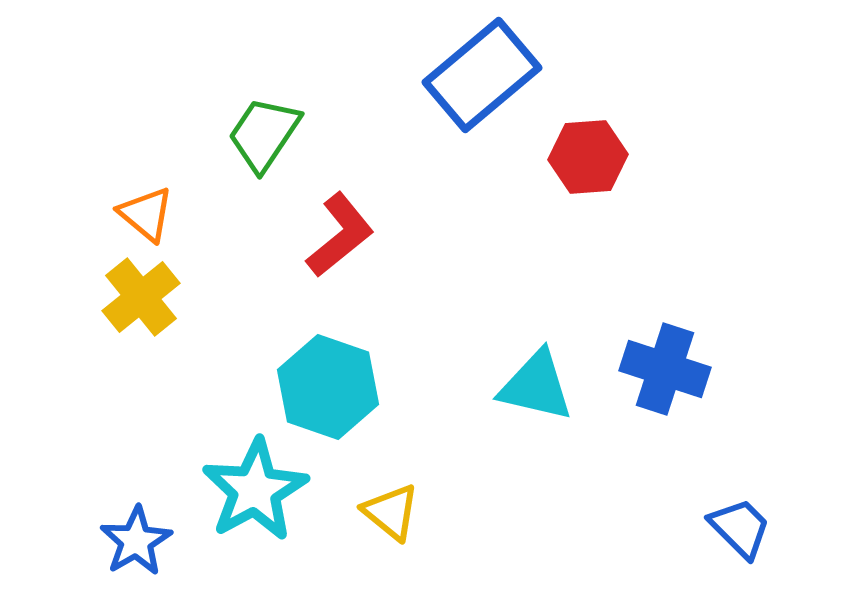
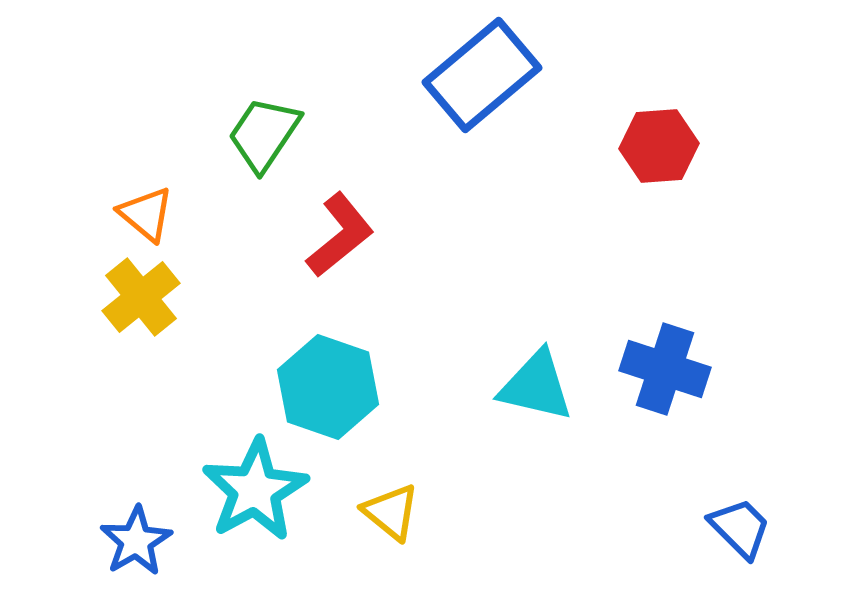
red hexagon: moved 71 px right, 11 px up
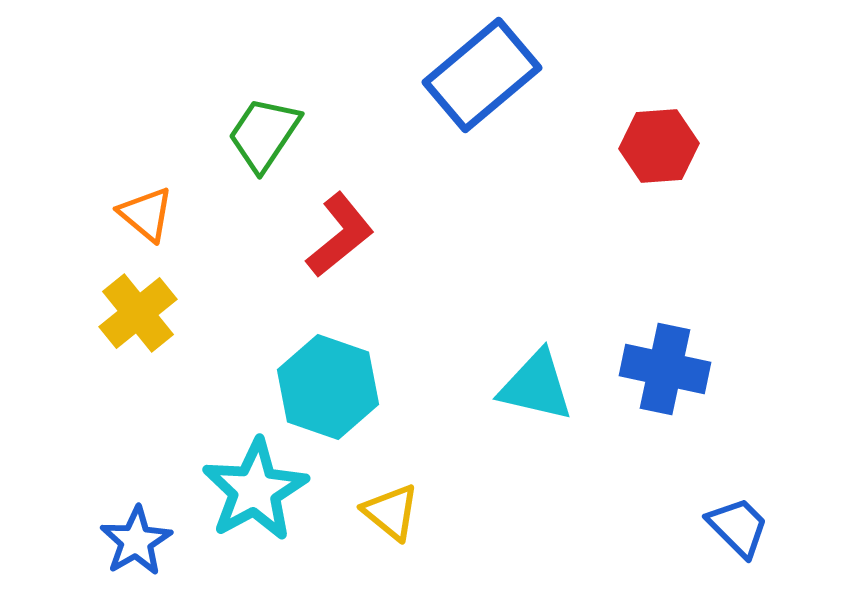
yellow cross: moved 3 px left, 16 px down
blue cross: rotated 6 degrees counterclockwise
blue trapezoid: moved 2 px left, 1 px up
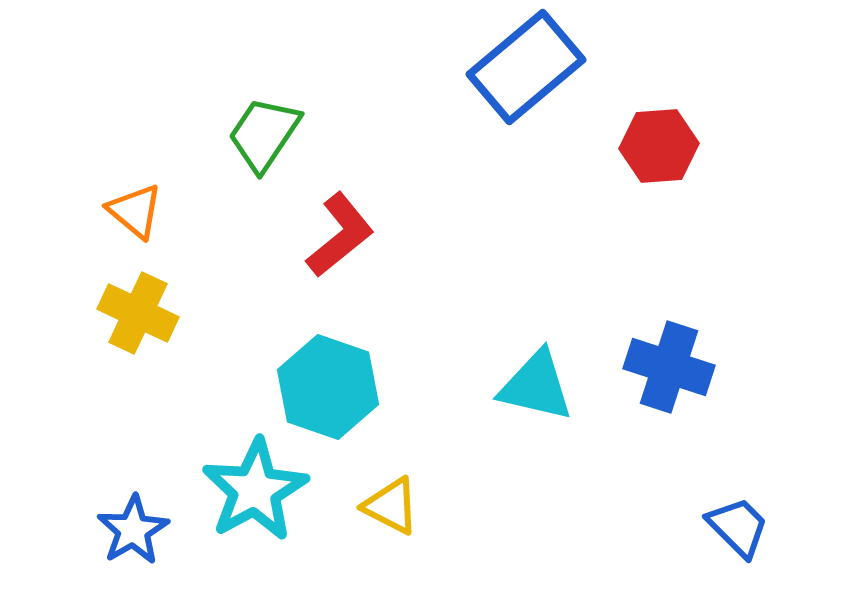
blue rectangle: moved 44 px right, 8 px up
orange triangle: moved 11 px left, 3 px up
yellow cross: rotated 26 degrees counterclockwise
blue cross: moved 4 px right, 2 px up; rotated 6 degrees clockwise
yellow triangle: moved 6 px up; rotated 12 degrees counterclockwise
blue star: moved 3 px left, 11 px up
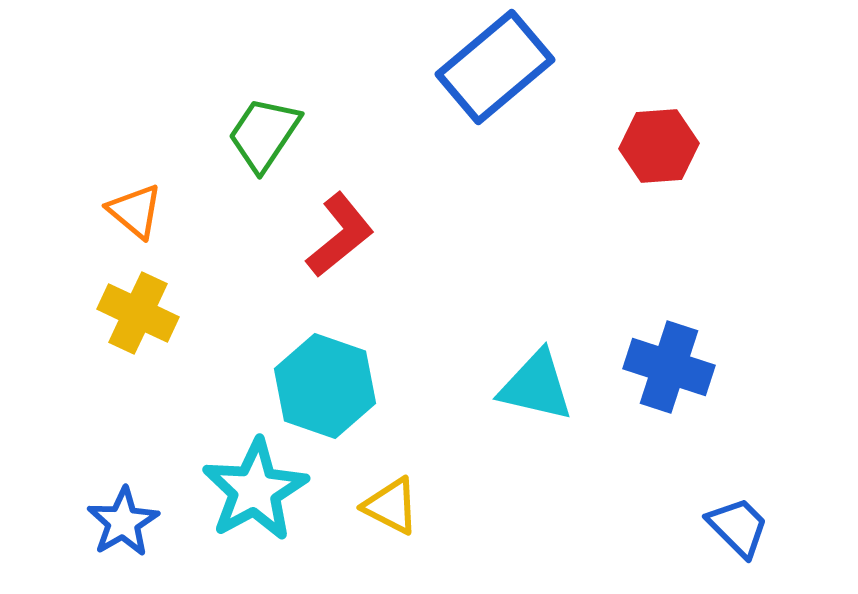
blue rectangle: moved 31 px left
cyan hexagon: moved 3 px left, 1 px up
blue star: moved 10 px left, 8 px up
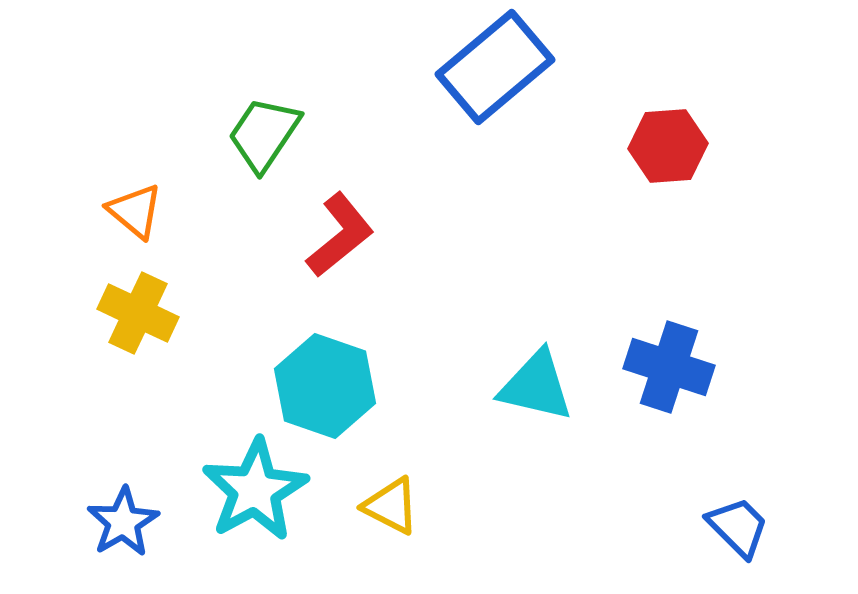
red hexagon: moved 9 px right
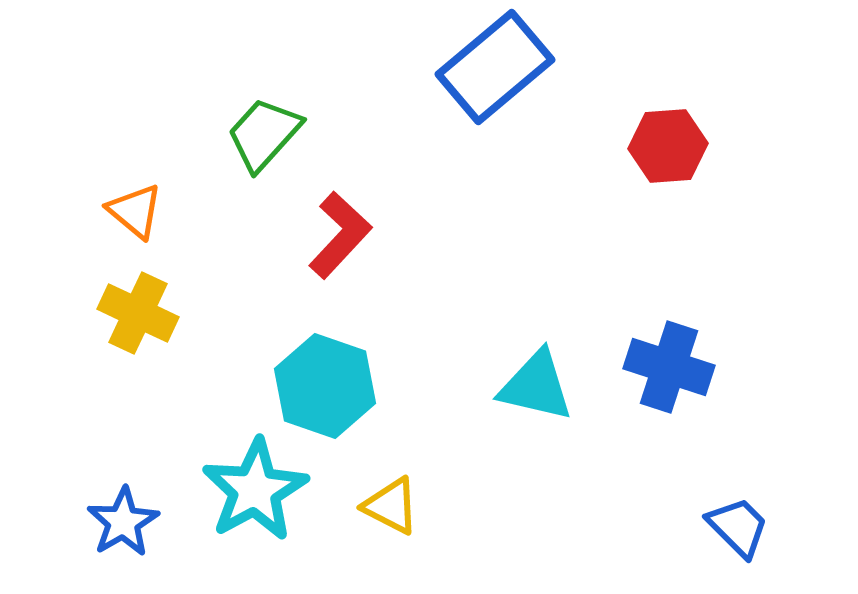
green trapezoid: rotated 8 degrees clockwise
red L-shape: rotated 8 degrees counterclockwise
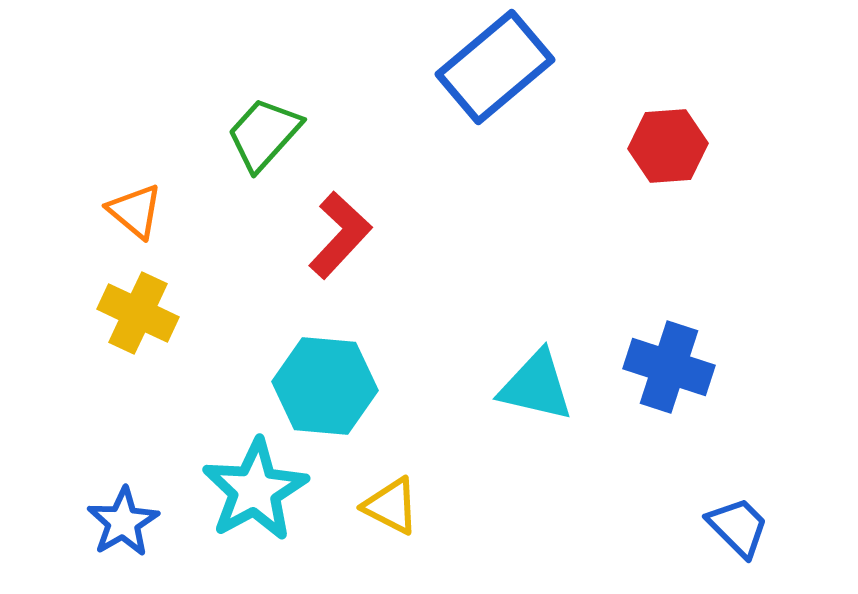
cyan hexagon: rotated 14 degrees counterclockwise
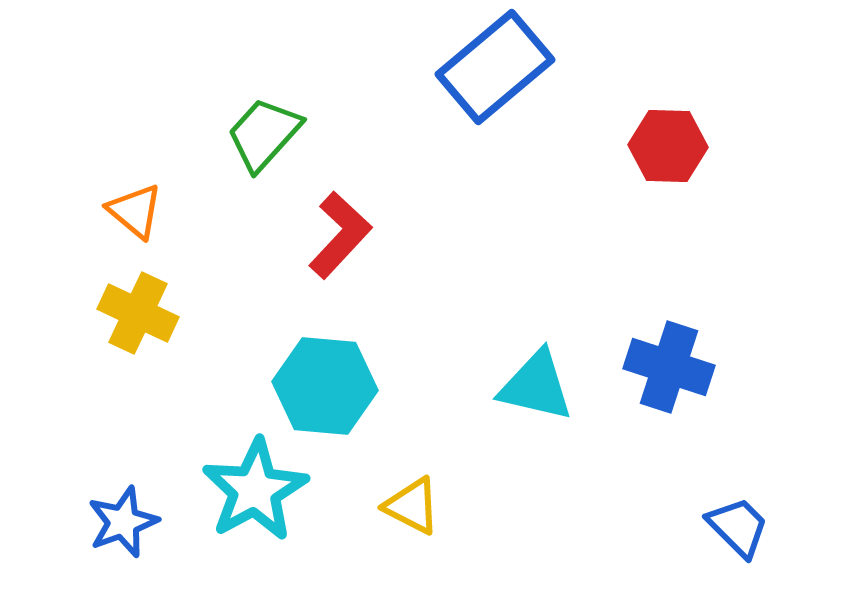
red hexagon: rotated 6 degrees clockwise
yellow triangle: moved 21 px right
blue star: rotated 10 degrees clockwise
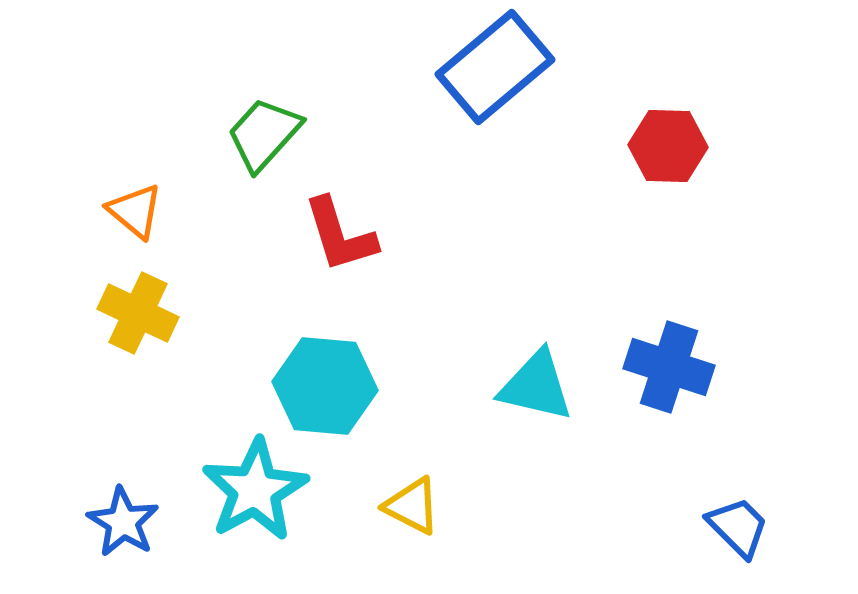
red L-shape: rotated 120 degrees clockwise
blue star: rotated 20 degrees counterclockwise
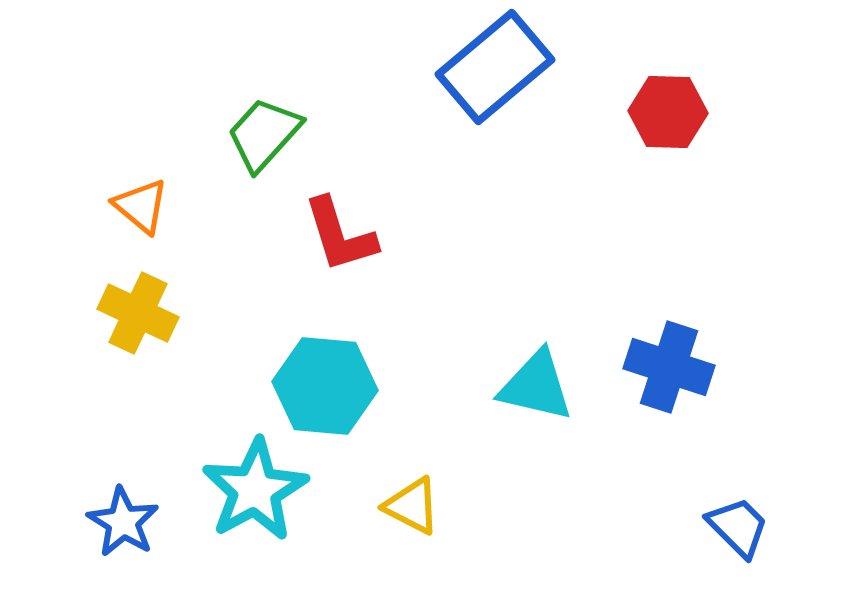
red hexagon: moved 34 px up
orange triangle: moved 6 px right, 5 px up
